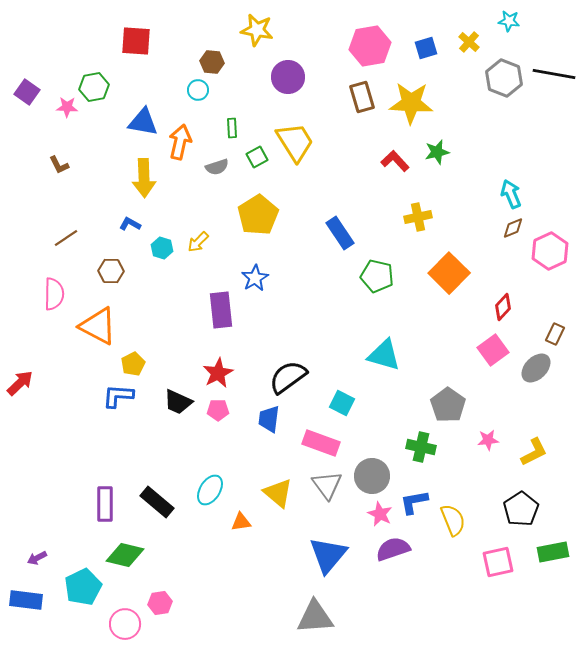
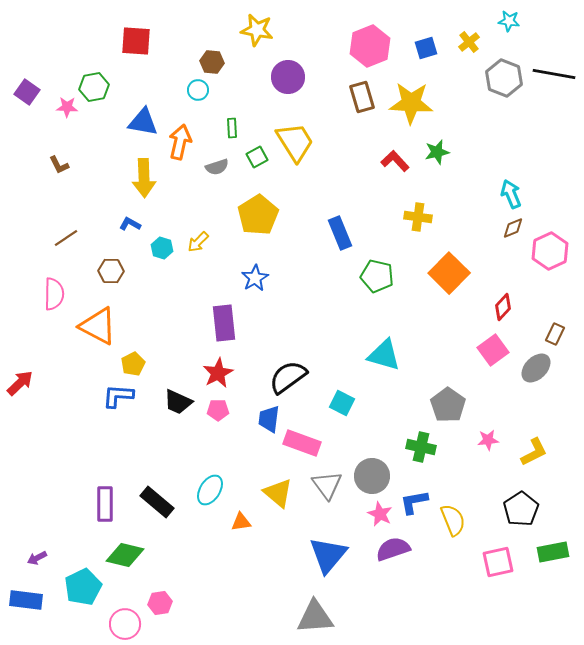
yellow cross at (469, 42): rotated 10 degrees clockwise
pink hexagon at (370, 46): rotated 12 degrees counterclockwise
yellow cross at (418, 217): rotated 20 degrees clockwise
blue rectangle at (340, 233): rotated 12 degrees clockwise
purple rectangle at (221, 310): moved 3 px right, 13 px down
pink rectangle at (321, 443): moved 19 px left
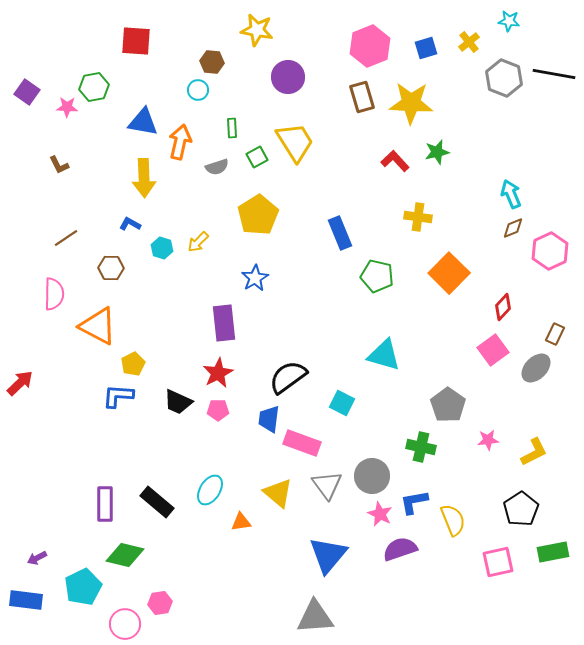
brown hexagon at (111, 271): moved 3 px up
purple semicircle at (393, 549): moved 7 px right
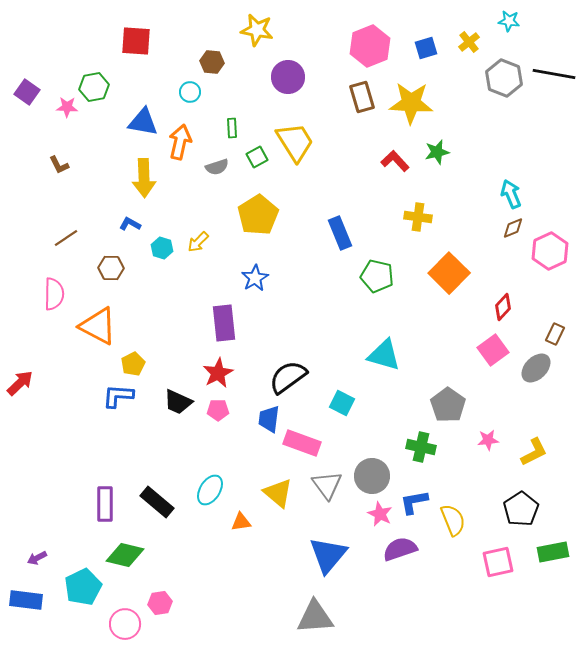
cyan circle at (198, 90): moved 8 px left, 2 px down
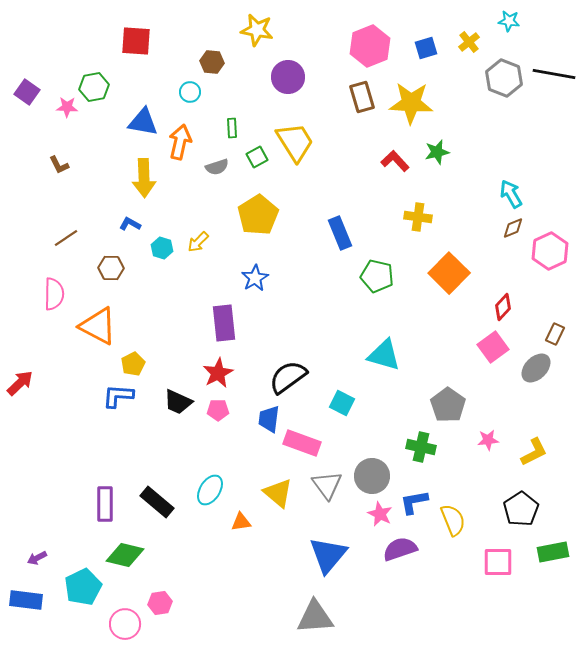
cyan arrow at (511, 194): rotated 8 degrees counterclockwise
pink square at (493, 350): moved 3 px up
pink square at (498, 562): rotated 12 degrees clockwise
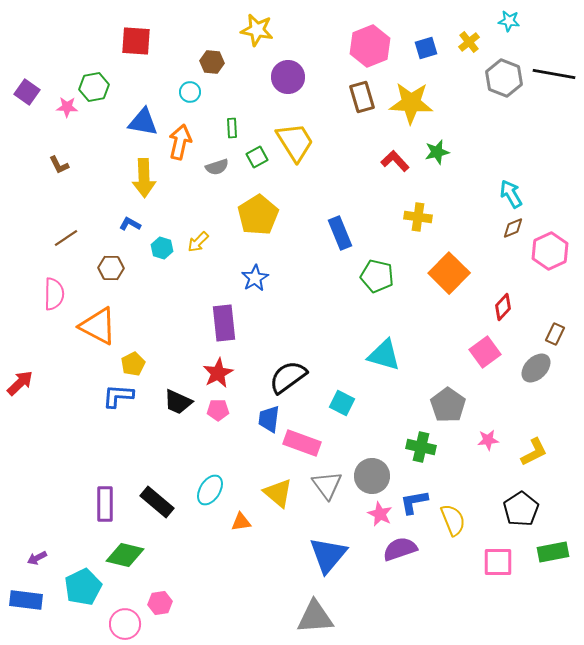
pink square at (493, 347): moved 8 px left, 5 px down
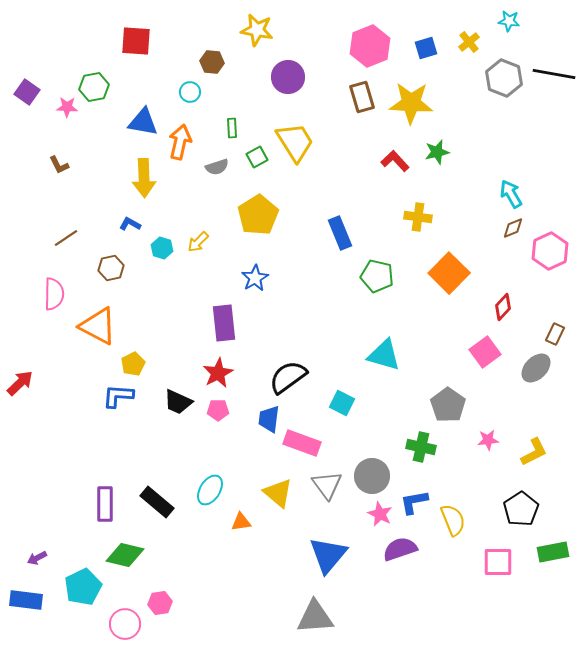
brown hexagon at (111, 268): rotated 15 degrees counterclockwise
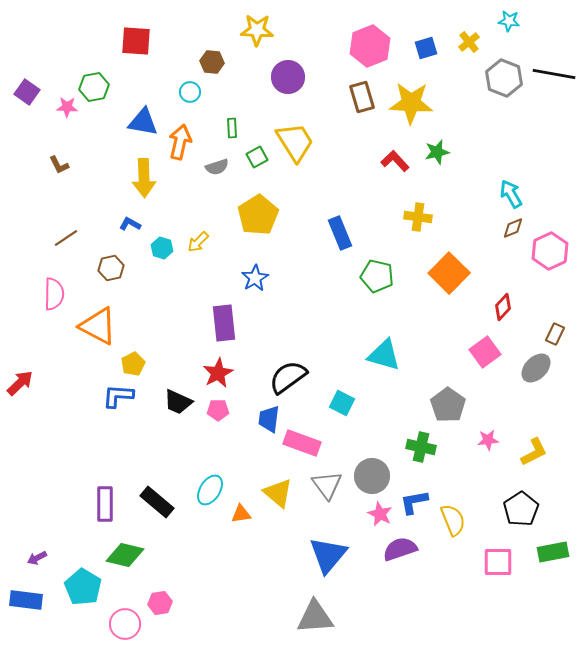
yellow star at (257, 30): rotated 8 degrees counterclockwise
orange triangle at (241, 522): moved 8 px up
cyan pentagon at (83, 587): rotated 15 degrees counterclockwise
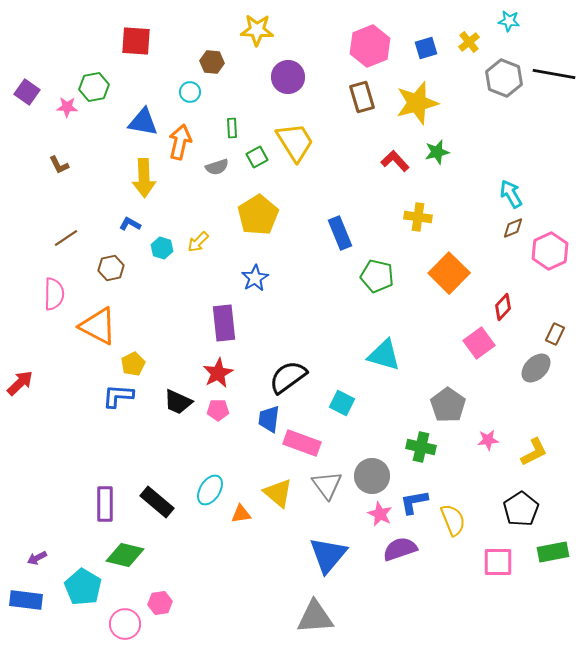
yellow star at (411, 103): moved 6 px right; rotated 18 degrees counterclockwise
pink square at (485, 352): moved 6 px left, 9 px up
